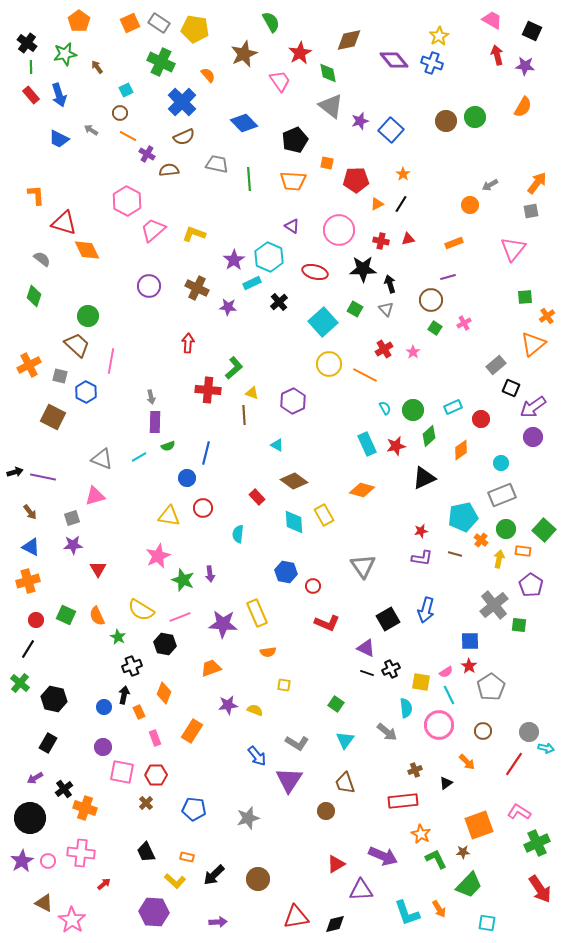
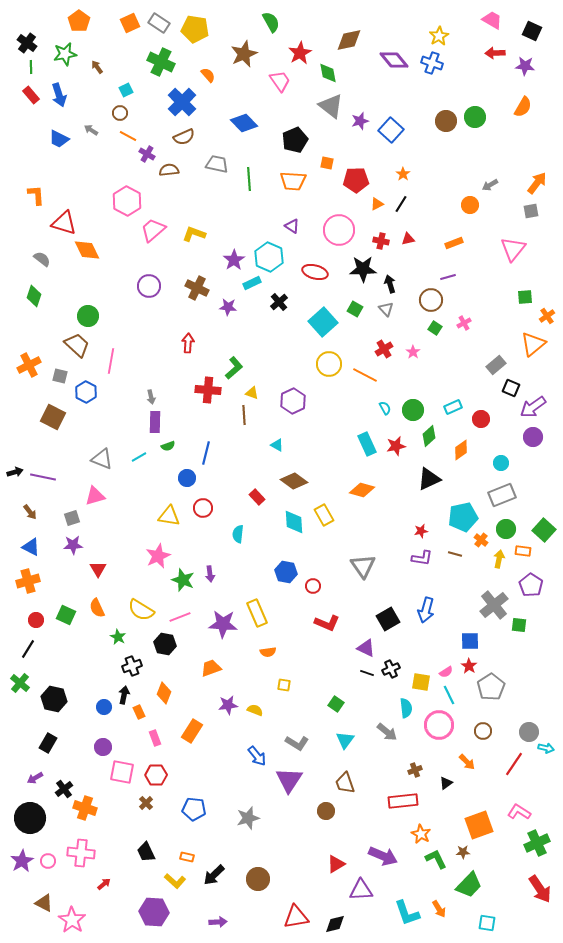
red arrow at (497, 55): moved 2 px left, 2 px up; rotated 78 degrees counterclockwise
black triangle at (424, 478): moved 5 px right, 1 px down
orange semicircle at (97, 616): moved 8 px up
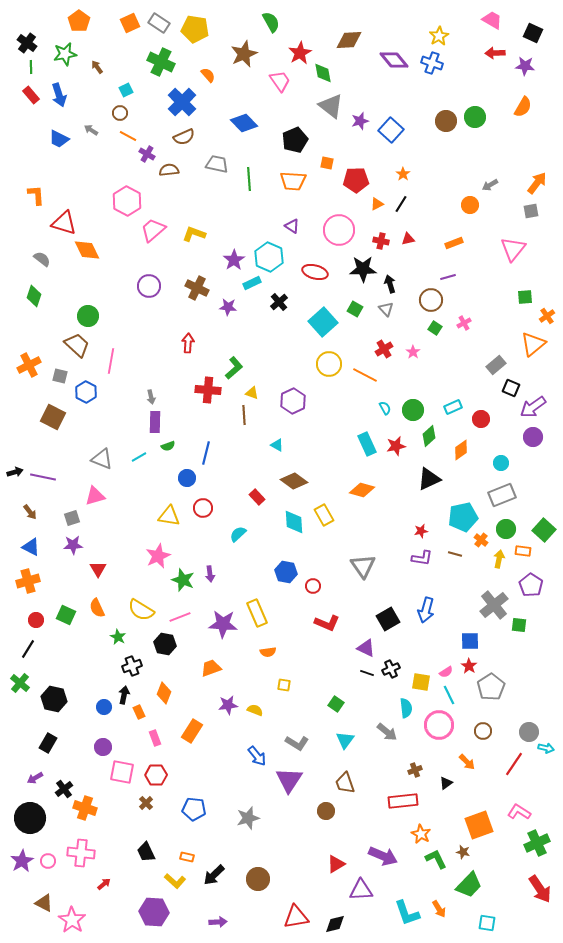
black square at (532, 31): moved 1 px right, 2 px down
brown diamond at (349, 40): rotated 8 degrees clockwise
green diamond at (328, 73): moved 5 px left
cyan semicircle at (238, 534): rotated 42 degrees clockwise
brown star at (463, 852): rotated 16 degrees clockwise
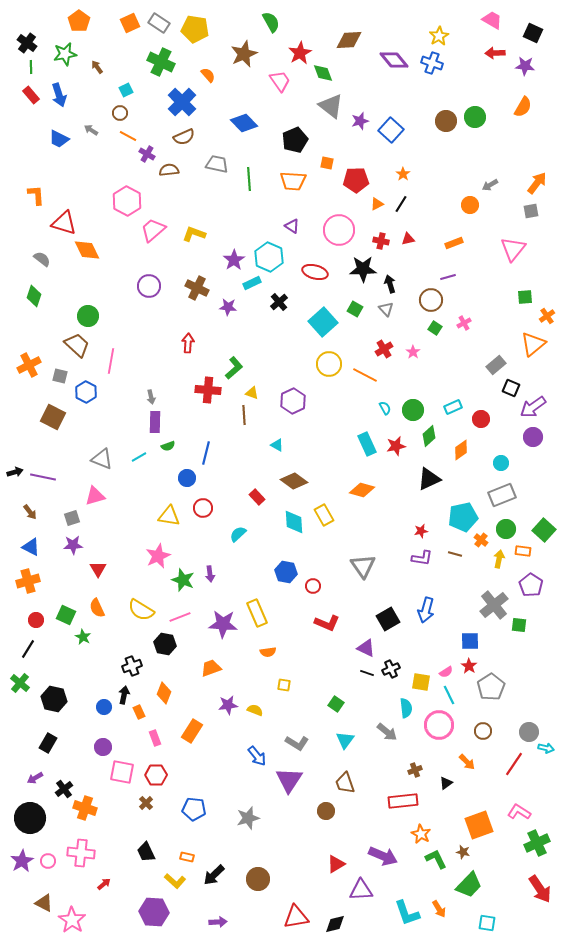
green diamond at (323, 73): rotated 10 degrees counterclockwise
green star at (118, 637): moved 35 px left
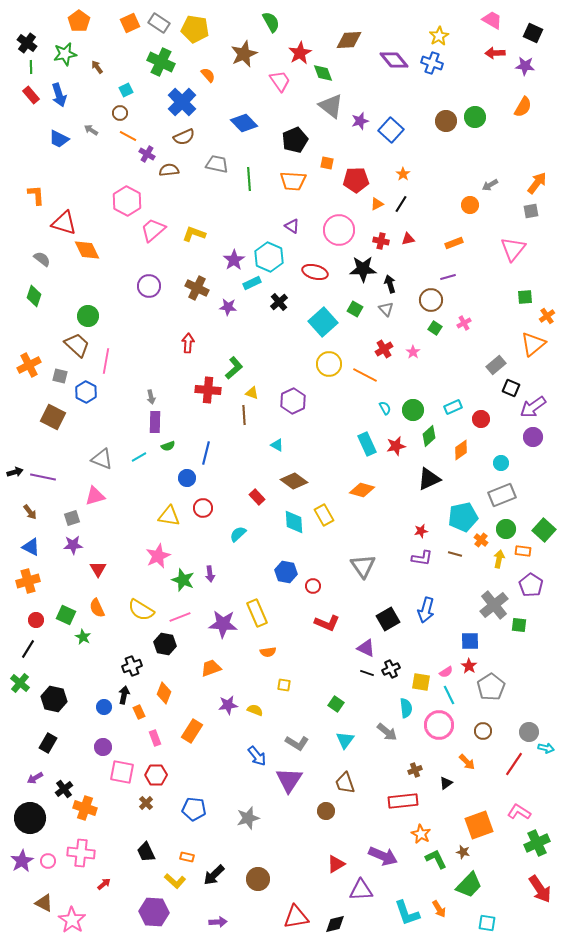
pink line at (111, 361): moved 5 px left
